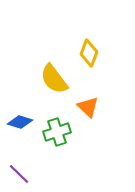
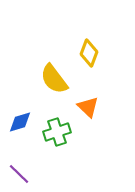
blue diamond: rotated 35 degrees counterclockwise
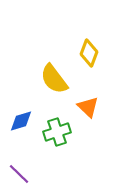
blue diamond: moved 1 px right, 1 px up
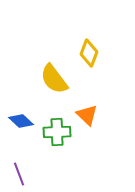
orange triangle: moved 1 px left, 8 px down
blue diamond: rotated 60 degrees clockwise
green cross: rotated 16 degrees clockwise
purple line: rotated 25 degrees clockwise
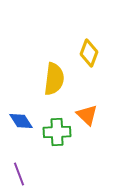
yellow semicircle: rotated 136 degrees counterclockwise
blue diamond: rotated 15 degrees clockwise
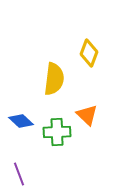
blue diamond: rotated 15 degrees counterclockwise
